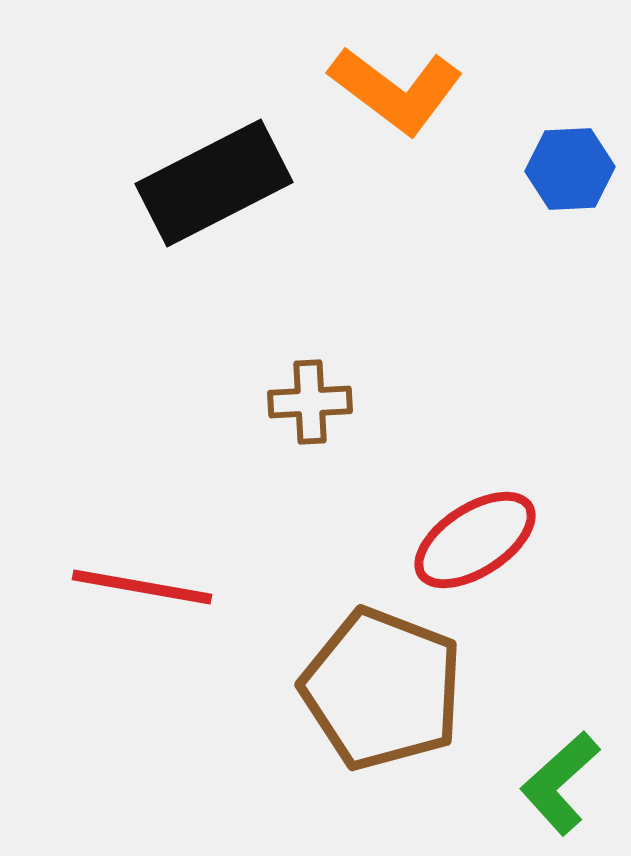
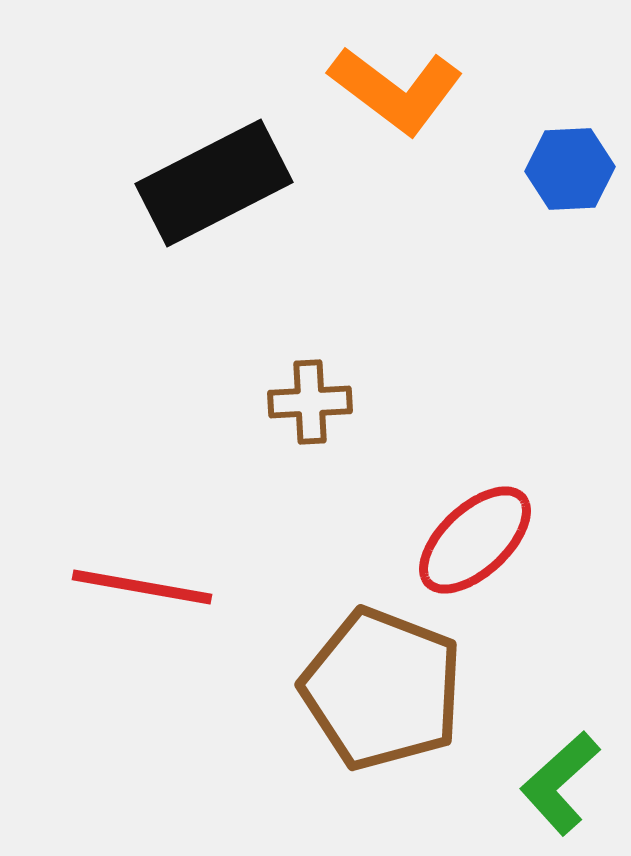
red ellipse: rotated 10 degrees counterclockwise
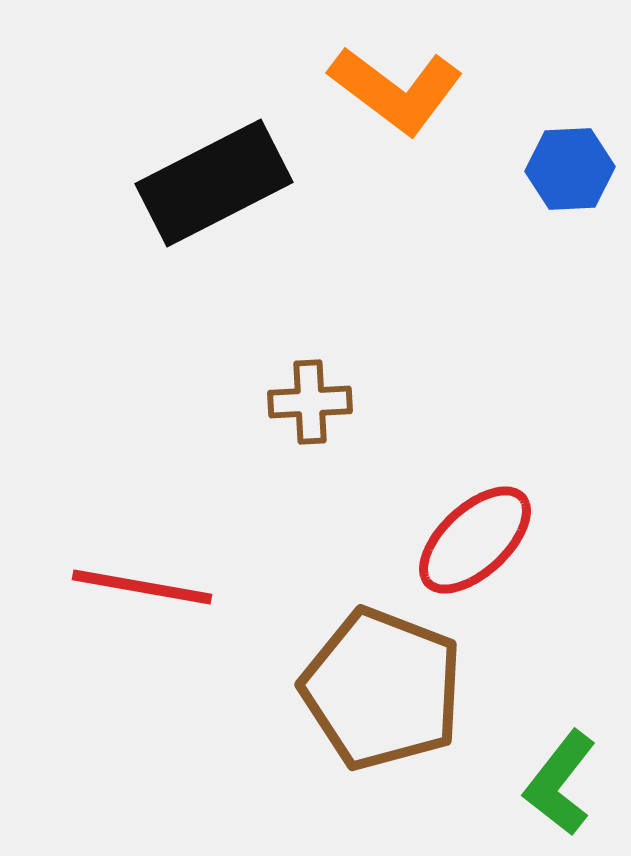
green L-shape: rotated 10 degrees counterclockwise
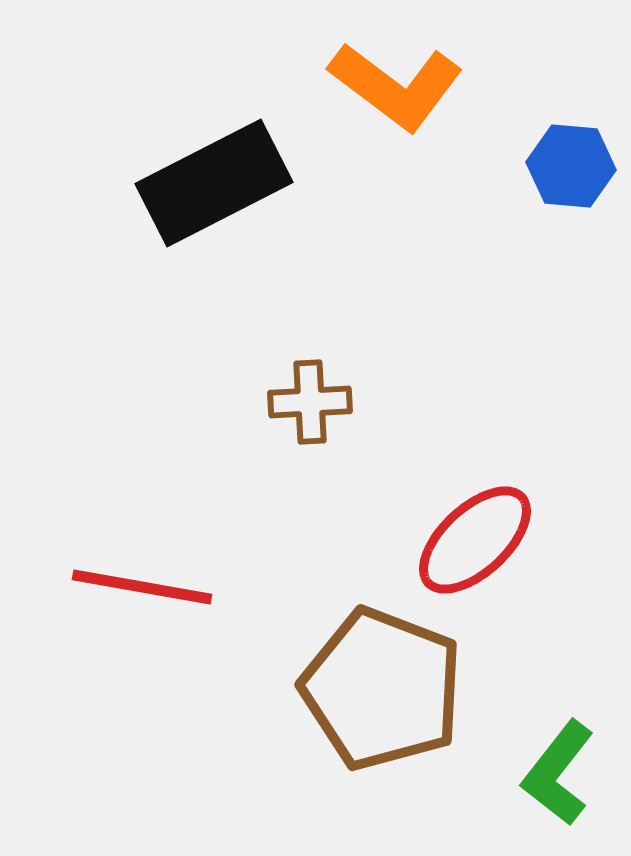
orange L-shape: moved 4 px up
blue hexagon: moved 1 px right, 3 px up; rotated 8 degrees clockwise
green L-shape: moved 2 px left, 10 px up
